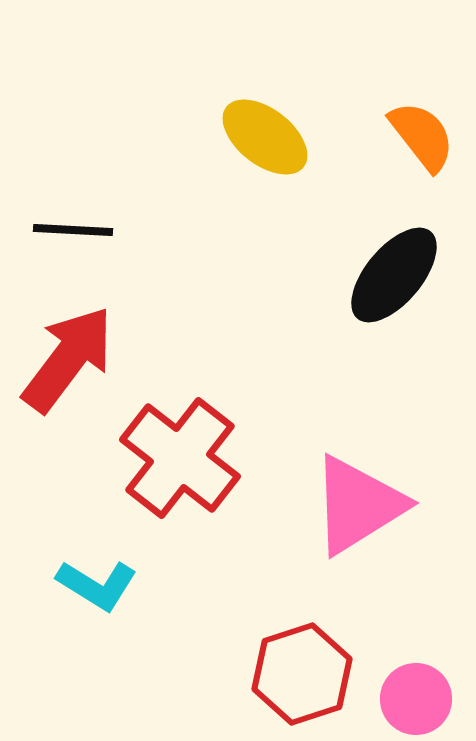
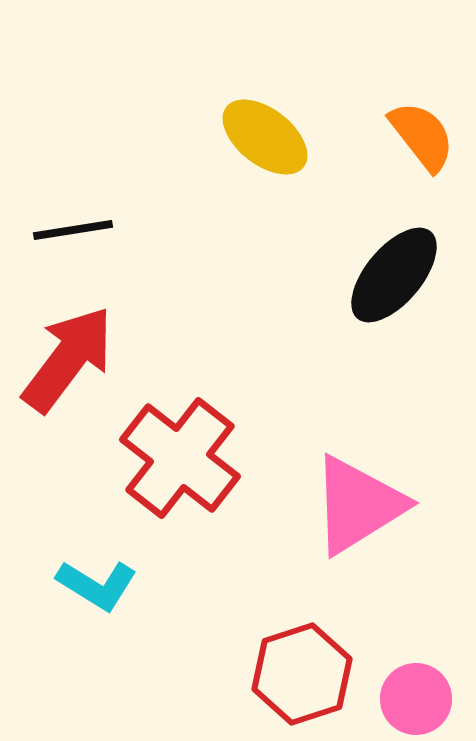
black line: rotated 12 degrees counterclockwise
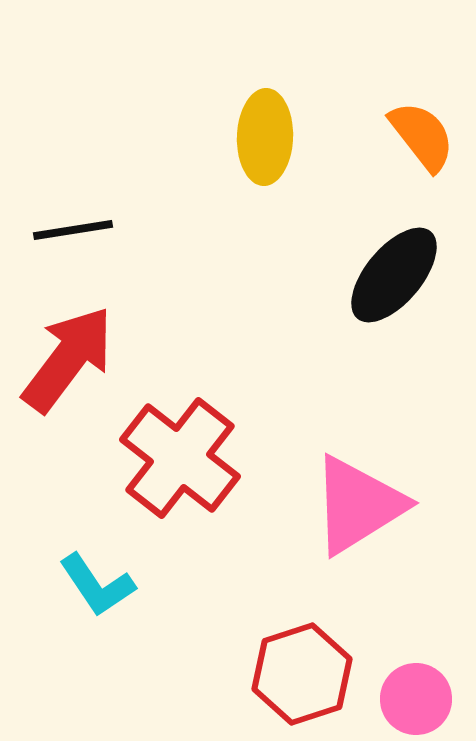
yellow ellipse: rotated 54 degrees clockwise
cyan L-shape: rotated 24 degrees clockwise
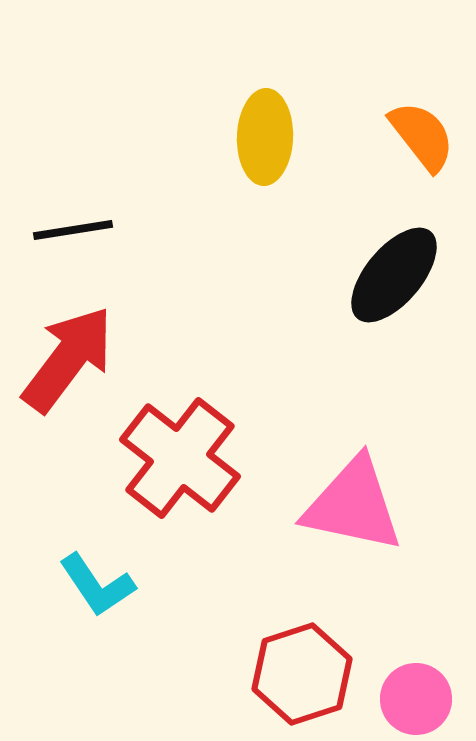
pink triangle: moved 5 px left; rotated 44 degrees clockwise
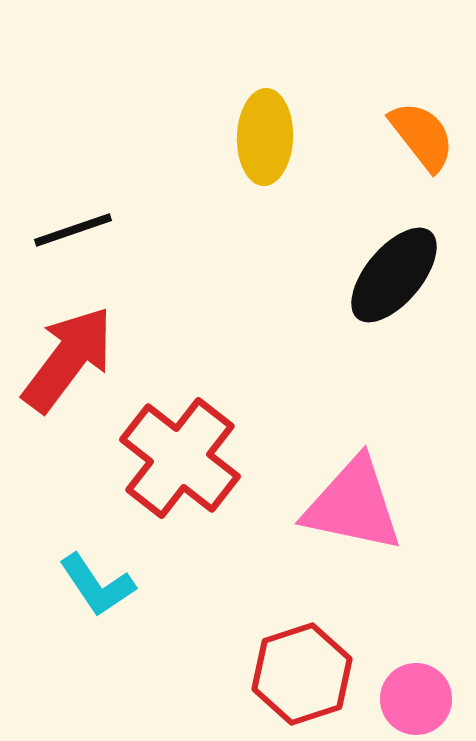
black line: rotated 10 degrees counterclockwise
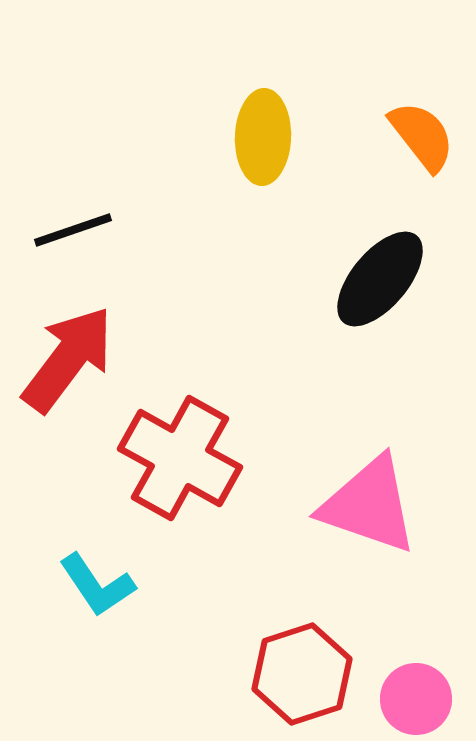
yellow ellipse: moved 2 px left
black ellipse: moved 14 px left, 4 px down
red cross: rotated 9 degrees counterclockwise
pink triangle: moved 16 px right; rotated 7 degrees clockwise
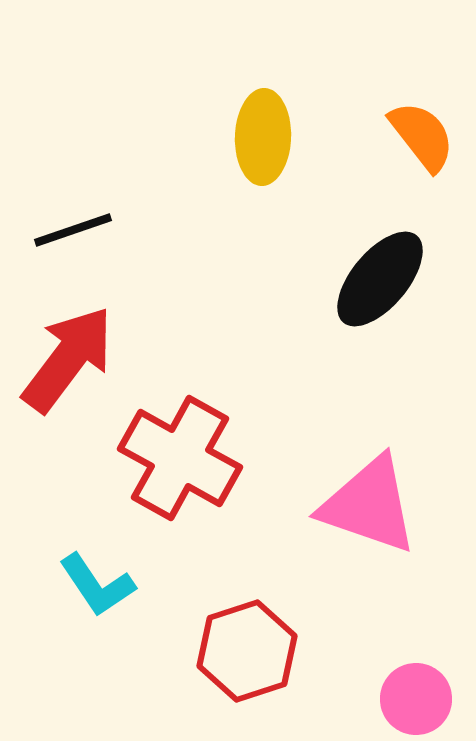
red hexagon: moved 55 px left, 23 px up
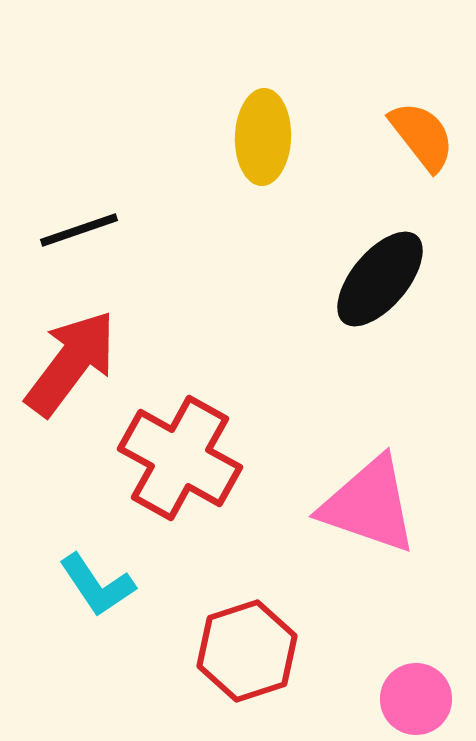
black line: moved 6 px right
red arrow: moved 3 px right, 4 px down
